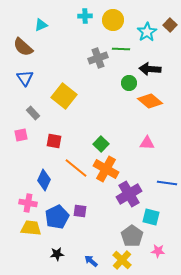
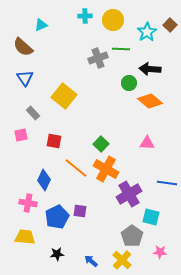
yellow trapezoid: moved 6 px left, 9 px down
pink star: moved 2 px right, 1 px down
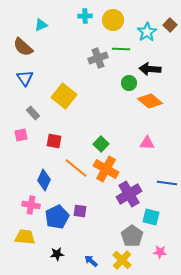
pink cross: moved 3 px right, 2 px down
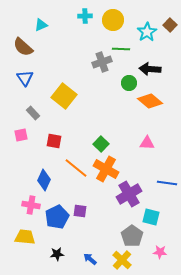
gray cross: moved 4 px right, 4 px down
blue arrow: moved 1 px left, 2 px up
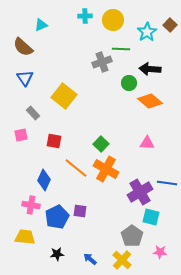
purple cross: moved 11 px right, 2 px up
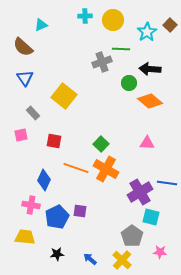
orange line: rotated 20 degrees counterclockwise
